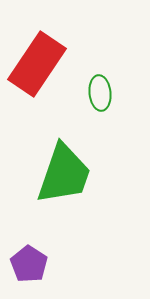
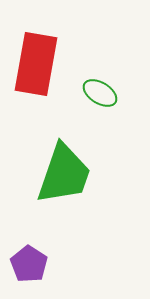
red rectangle: moved 1 px left; rotated 24 degrees counterclockwise
green ellipse: rotated 52 degrees counterclockwise
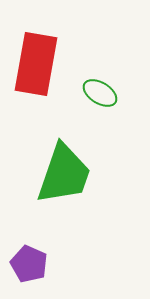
purple pentagon: rotated 9 degrees counterclockwise
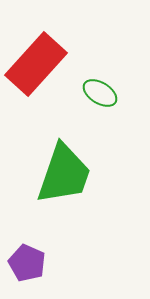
red rectangle: rotated 32 degrees clockwise
purple pentagon: moved 2 px left, 1 px up
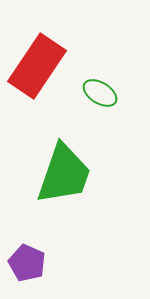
red rectangle: moved 1 px right, 2 px down; rotated 8 degrees counterclockwise
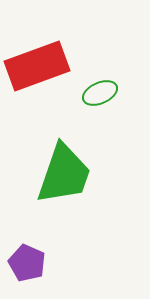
red rectangle: rotated 36 degrees clockwise
green ellipse: rotated 56 degrees counterclockwise
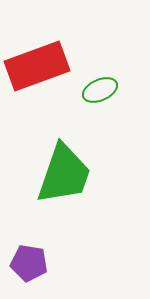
green ellipse: moved 3 px up
purple pentagon: moved 2 px right; rotated 15 degrees counterclockwise
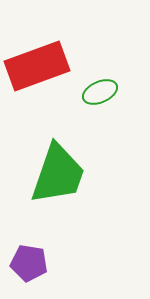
green ellipse: moved 2 px down
green trapezoid: moved 6 px left
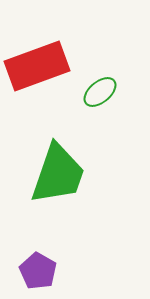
green ellipse: rotated 16 degrees counterclockwise
purple pentagon: moved 9 px right, 8 px down; rotated 21 degrees clockwise
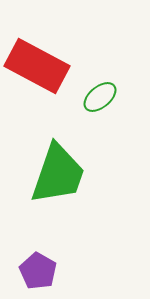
red rectangle: rotated 48 degrees clockwise
green ellipse: moved 5 px down
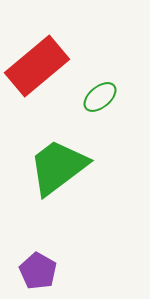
red rectangle: rotated 68 degrees counterclockwise
green trapezoid: moved 7 px up; rotated 146 degrees counterclockwise
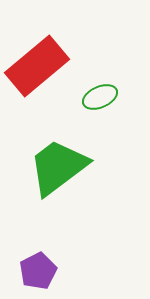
green ellipse: rotated 16 degrees clockwise
purple pentagon: rotated 15 degrees clockwise
